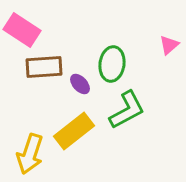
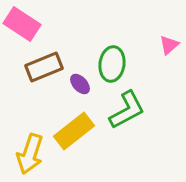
pink rectangle: moved 6 px up
brown rectangle: rotated 18 degrees counterclockwise
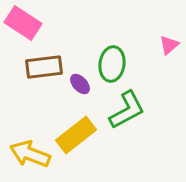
pink rectangle: moved 1 px right, 1 px up
brown rectangle: rotated 15 degrees clockwise
yellow rectangle: moved 2 px right, 4 px down
yellow arrow: rotated 93 degrees clockwise
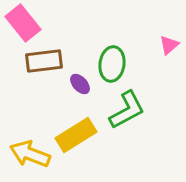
pink rectangle: rotated 18 degrees clockwise
brown rectangle: moved 6 px up
yellow rectangle: rotated 6 degrees clockwise
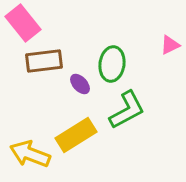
pink triangle: moved 1 px right; rotated 15 degrees clockwise
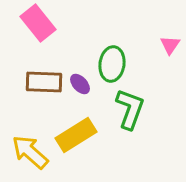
pink rectangle: moved 15 px right
pink triangle: rotated 30 degrees counterclockwise
brown rectangle: moved 21 px down; rotated 9 degrees clockwise
green L-shape: moved 3 px right, 1 px up; rotated 42 degrees counterclockwise
yellow arrow: moved 2 px up; rotated 21 degrees clockwise
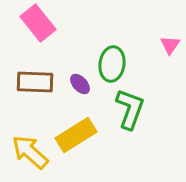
brown rectangle: moved 9 px left
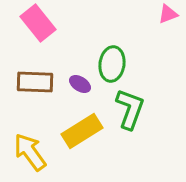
pink triangle: moved 2 px left, 31 px up; rotated 35 degrees clockwise
purple ellipse: rotated 15 degrees counterclockwise
yellow rectangle: moved 6 px right, 4 px up
yellow arrow: rotated 12 degrees clockwise
